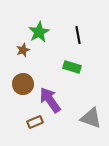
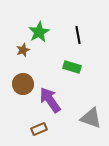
brown rectangle: moved 4 px right, 7 px down
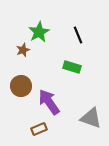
black line: rotated 12 degrees counterclockwise
brown circle: moved 2 px left, 2 px down
purple arrow: moved 1 px left, 2 px down
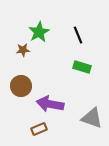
brown star: rotated 16 degrees clockwise
green rectangle: moved 10 px right
purple arrow: moved 1 px right, 2 px down; rotated 44 degrees counterclockwise
gray triangle: moved 1 px right
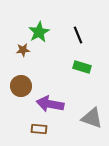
brown rectangle: rotated 28 degrees clockwise
